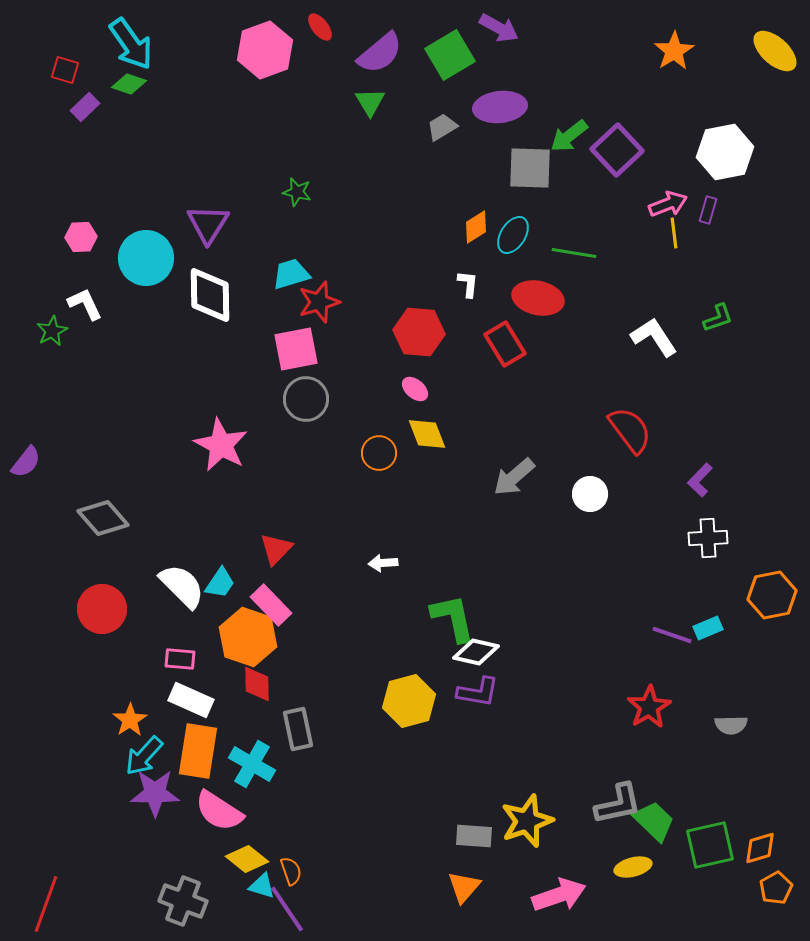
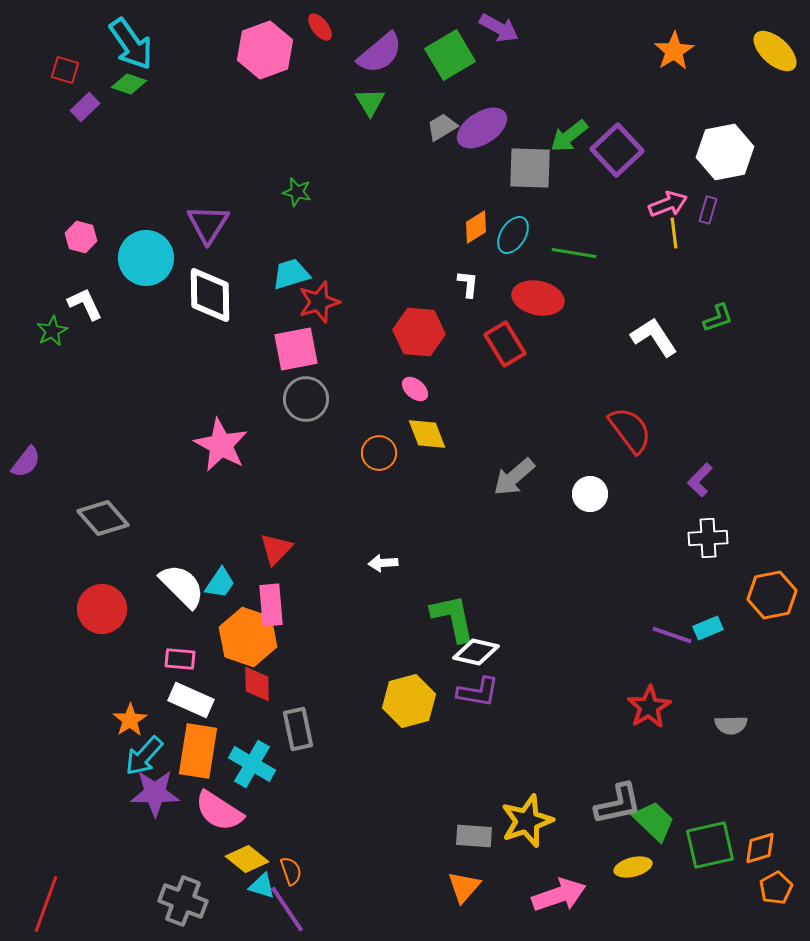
purple ellipse at (500, 107): moved 18 px left, 21 px down; rotated 27 degrees counterclockwise
pink hexagon at (81, 237): rotated 16 degrees clockwise
pink rectangle at (271, 605): rotated 39 degrees clockwise
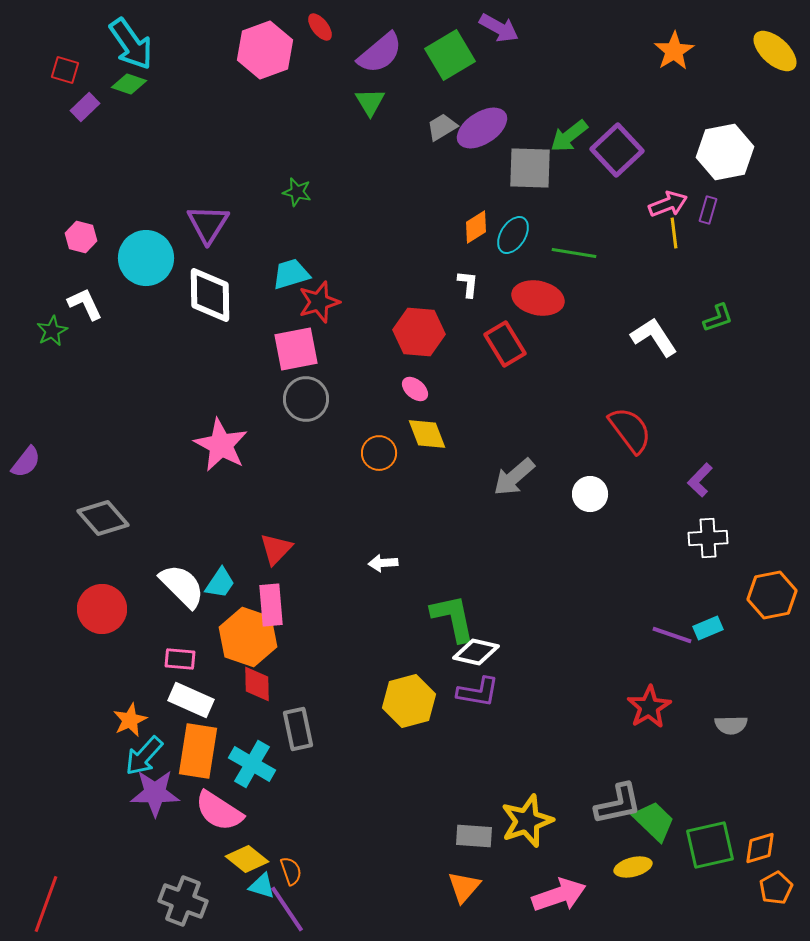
orange star at (130, 720): rotated 8 degrees clockwise
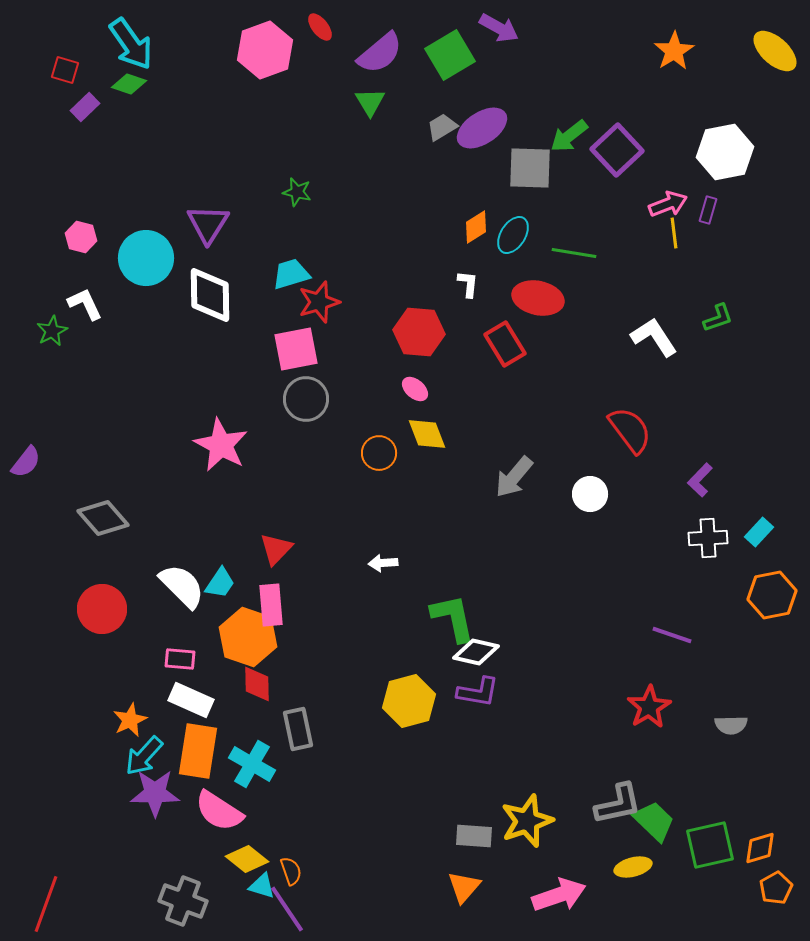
gray arrow at (514, 477): rotated 9 degrees counterclockwise
cyan rectangle at (708, 628): moved 51 px right, 96 px up; rotated 24 degrees counterclockwise
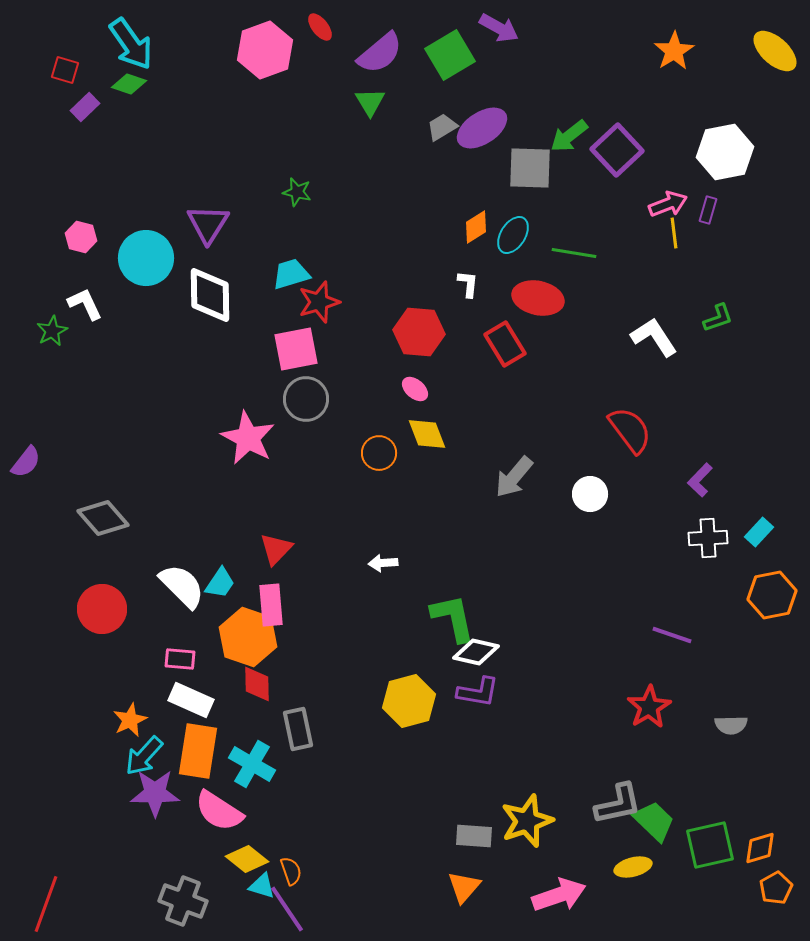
pink star at (221, 445): moved 27 px right, 7 px up
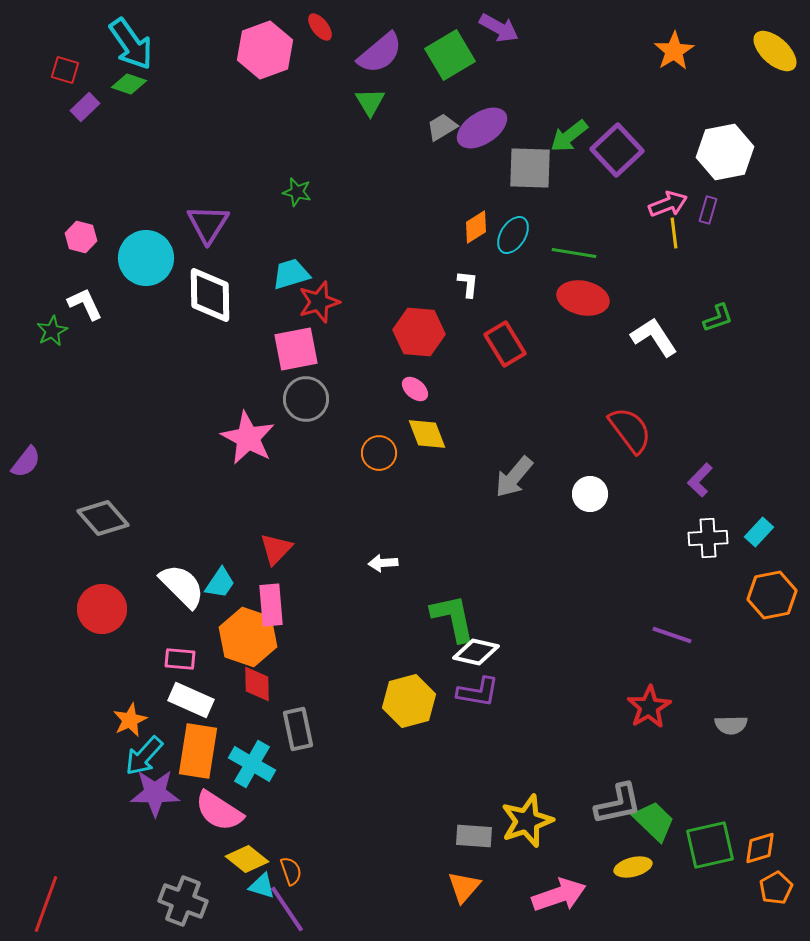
red ellipse at (538, 298): moved 45 px right
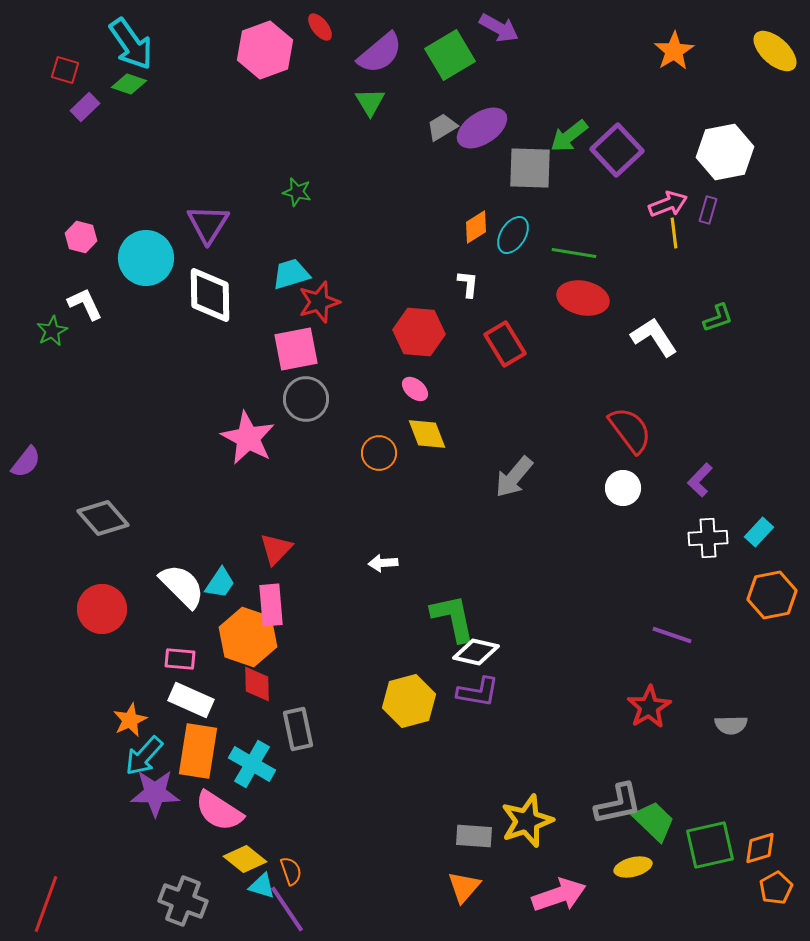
white circle at (590, 494): moved 33 px right, 6 px up
yellow diamond at (247, 859): moved 2 px left
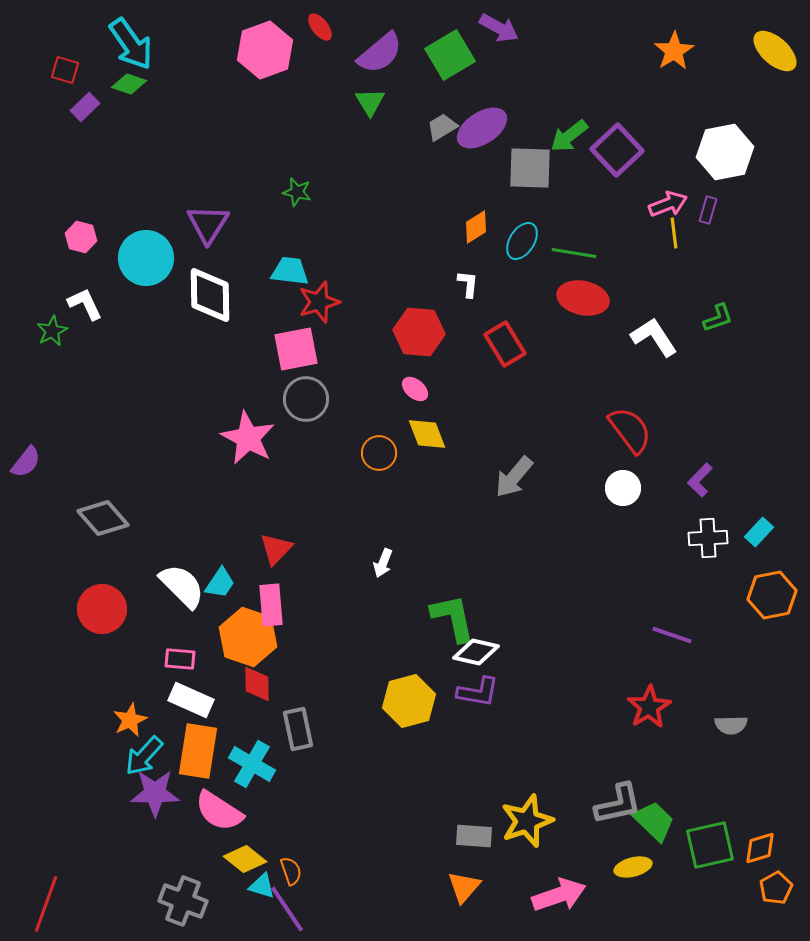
cyan ellipse at (513, 235): moved 9 px right, 6 px down
cyan trapezoid at (291, 274): moved 1 px left, 3 px up; rotated 24 degrees clockwise
white arrow at (383, 563): rotated 64 degrees counterclockwise
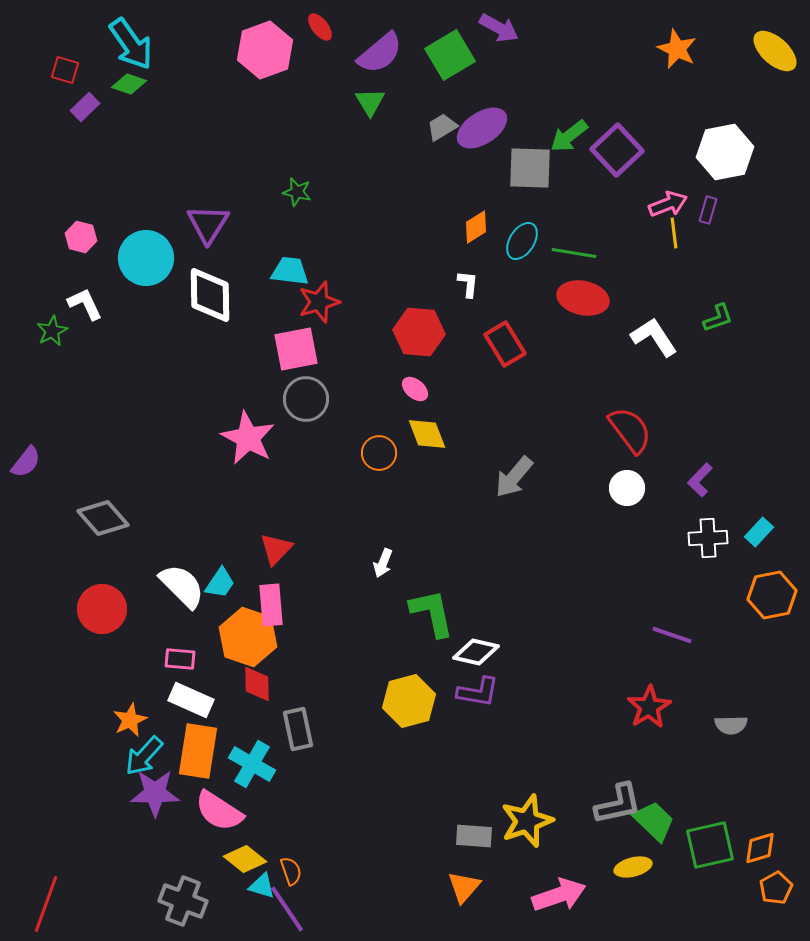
orange star at (674, 51): moved 3 px right, 2 px up; rotated 15 degrees counterclockwise
white circle at (623, 488): moved 4 px right
green L-shape at (453, 618): moved 21 px left, 5 px up
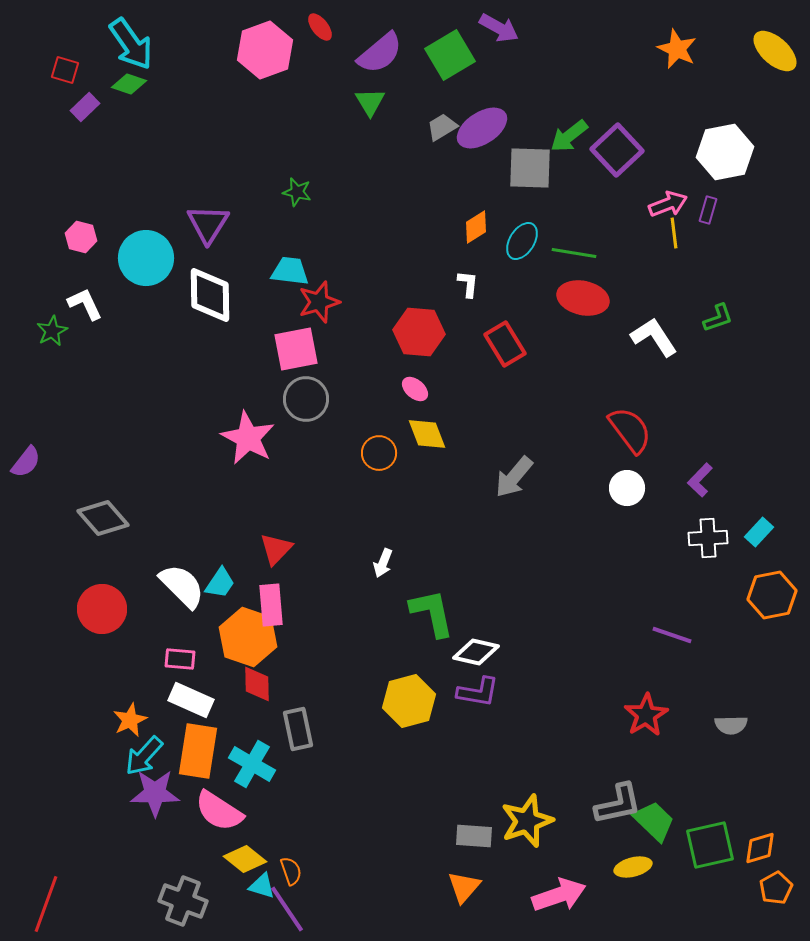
red star at (649, 707): moved 3 px left, 8 px down
